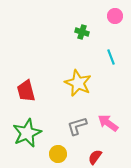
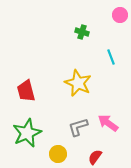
pink circle: moved 5 px right, 1 px up
gray L-shape: moved 1 px right, 1 px down
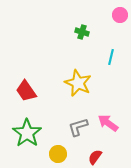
cyan line: rotated 35 degrees clockwise
red trapezoid: rotated 20 degrees counterclockwise
green star: rotated 12 degrees counterclockwise
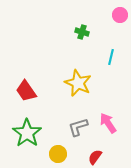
pink arrow: rotated 20 degrees clockwise
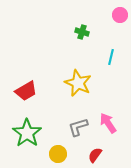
red trapezoid: rotated 85 degrees counterclockwise
red semicircle: moved 2 px up
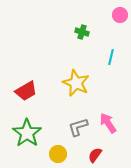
yellow star: moved 2 px left
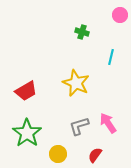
gray L-shape: moved 1 px right, 1 px up
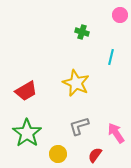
pink arrow: moved 8 px right, 10 px down
